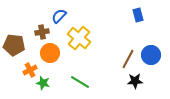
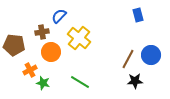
orange circle: moved 1 px right, 1 px up
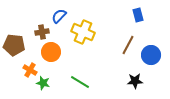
yellow cross: moved 4 px right, 6 px up; rotated 15 degrees counterclockwise
brown line: moved 14 px up
orange cross: rotated 32 degrees counterclockwise
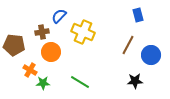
green star: rotated 16 degrees counterclockwise
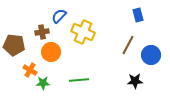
green line: moved 1 px left, 2 px up; rotated 36 degrees counterclockwise
